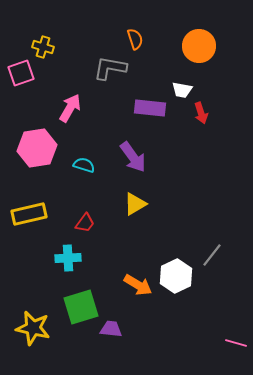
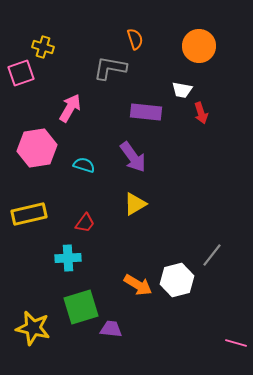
purple rectangle: moved 4 px left, 4 px down
white hexagon: moved 1 px right, 4 px down; rotated 12 degrees clockwise
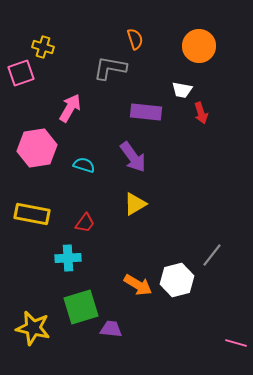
yellow rectangle: moved 3 px right; rotated 24 degrees clockwise
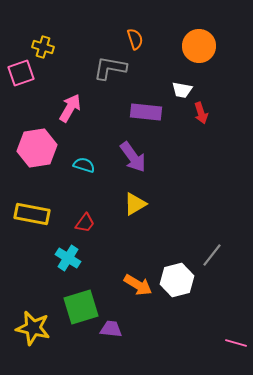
cyan cross: rotated 35 degrees clockwise
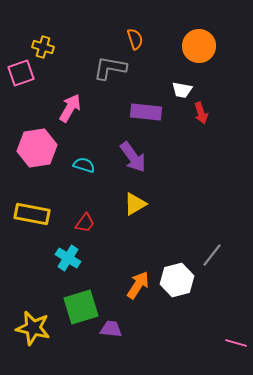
orange arrow: rotated 88 degrees counterclockwise
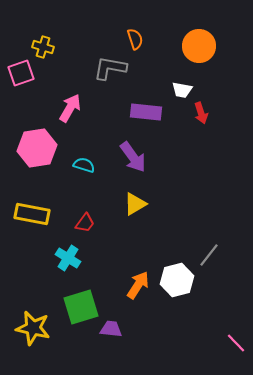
gray line: moved 3 px left
pink line: rotated 30 degrees clockwise
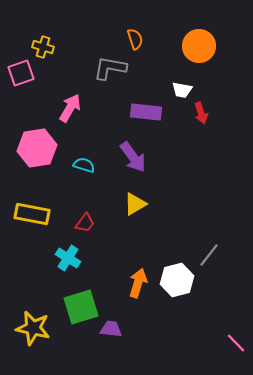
orange arrow: moved 2 px up; rotated 16 degrees counterclockwise
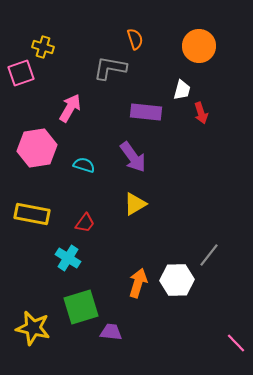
white trapezoid: rotated 85 degrees counterclockwise
white hexagon: rotated 12 degrees clockwise
purple trapezoid: moved 3 px down
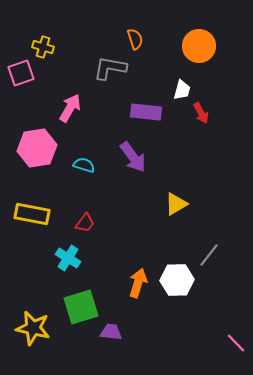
red arrow: rotated 10 degrees counterclockwise
yellow triangle: moved 41 px right
